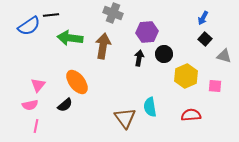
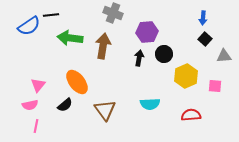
blue arrow: rotated 24 degrees counterclockwise
gray triangle: rotated 21 degrees counterclockwise
cyan semicircle: moved 3 px up; rotated 84 degrees counterclockwise
brown triangle: moved 20 px left, 8 px up
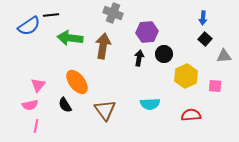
black semicircle: rotated 98 degrees clockwise
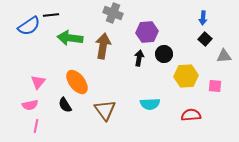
yellow hexagon: rotated 20 degrees clockwise
pink triangle: moved 3 px up
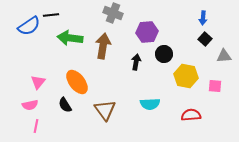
black arrow: moved 3 px left, 4 px down
yellow hexagon: rotated 15 degrees clockwise
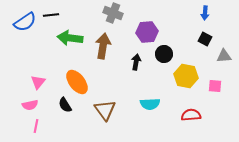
blue arrow: moved 2 px right, 5 px up
blue semicircle: moved 4 px left, 4 px up
black square: rotated 16 degrees counterclockwise
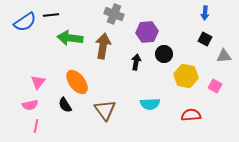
gray cross: moved 1 px right, 1 px down
pink square: rotated 24 degrees clockwise
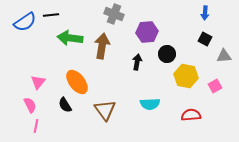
brown arrow: moved 1 px left
black circle: moved 3 px right
black arrow: moved 1 px right
pink square: rotated 32 degrees clockwise
pink semicircle: rotated 105 degrees counterclockwise
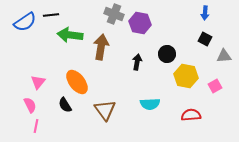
purple hexagon: moved 7 px left, 9 px up; rotated 15 degrees clockwise
green arrow: moved 3 px up
brown arrow: moved 1 px left, 1 px down
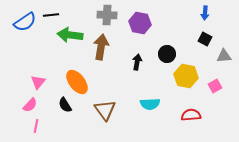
gray cross: moved 7 px left, 1 px down; rotated 18 degrees counterclockwise
pink semicircle: rotated 70 degrees clockwise
